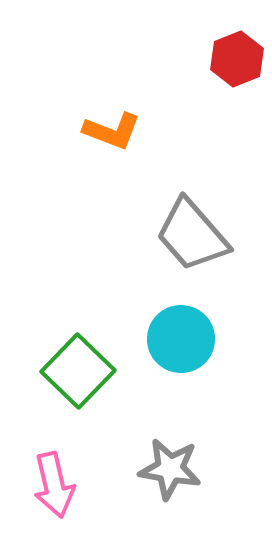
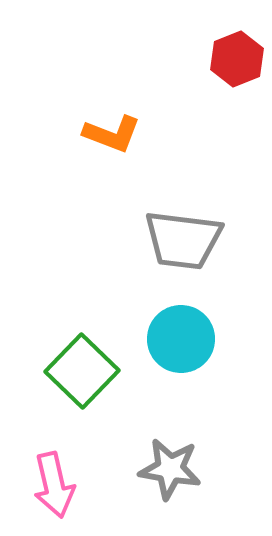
orange L-shape: moved 3 px down
gray trapezoid: moved 9 px left, 5 px down; rotated 42 degrees counterclockwise
green square: moved 4 px right
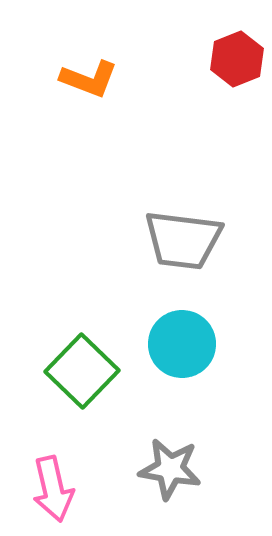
orange L-shape: moved 23 px left, 55 px up
cyan circle: moved 1 px right, 5 px down
pink arrow: moved 1 px left, 4 px down
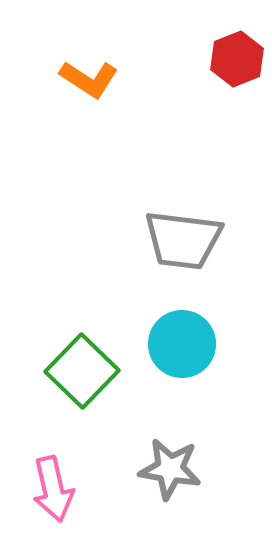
orange L-shape: rotated 12 degrees clockwise
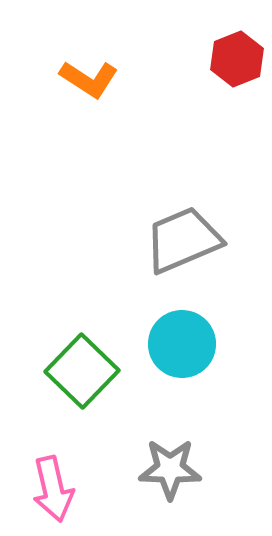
gray trapezoid: rotated 150 degrees clockwise
gray star: rotated 8 degrees counterclockwise
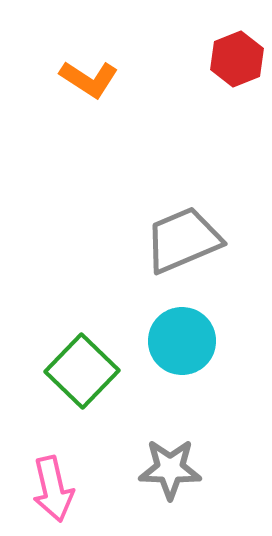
cyan circle: moved 3 px up
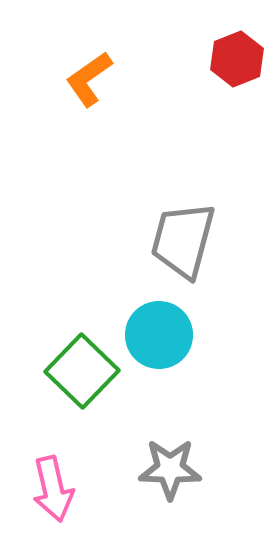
orange L-shape: rotated 112 degrees clockwise
gray trapezoid: rotated 52 degrees counterclockwise
cyan circle: moved 23 px left, 6 px up
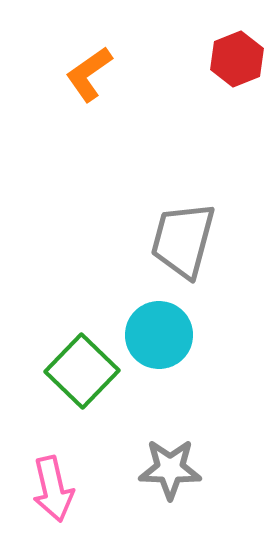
orange L-shape: moved 5 px up
